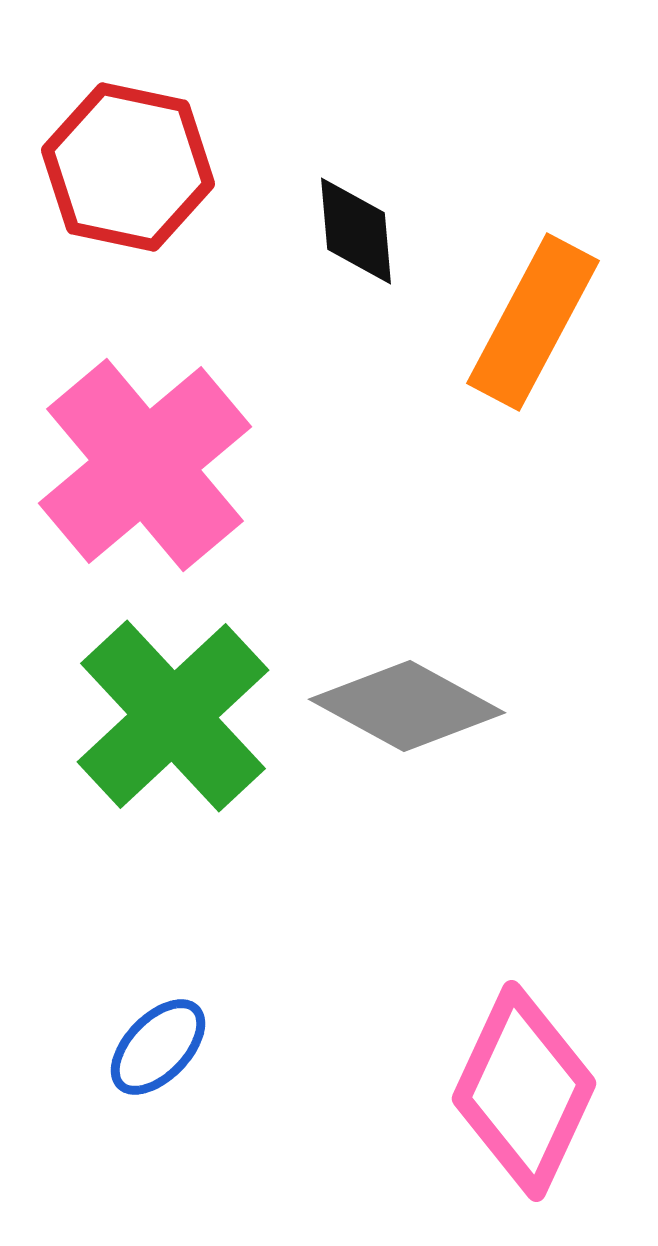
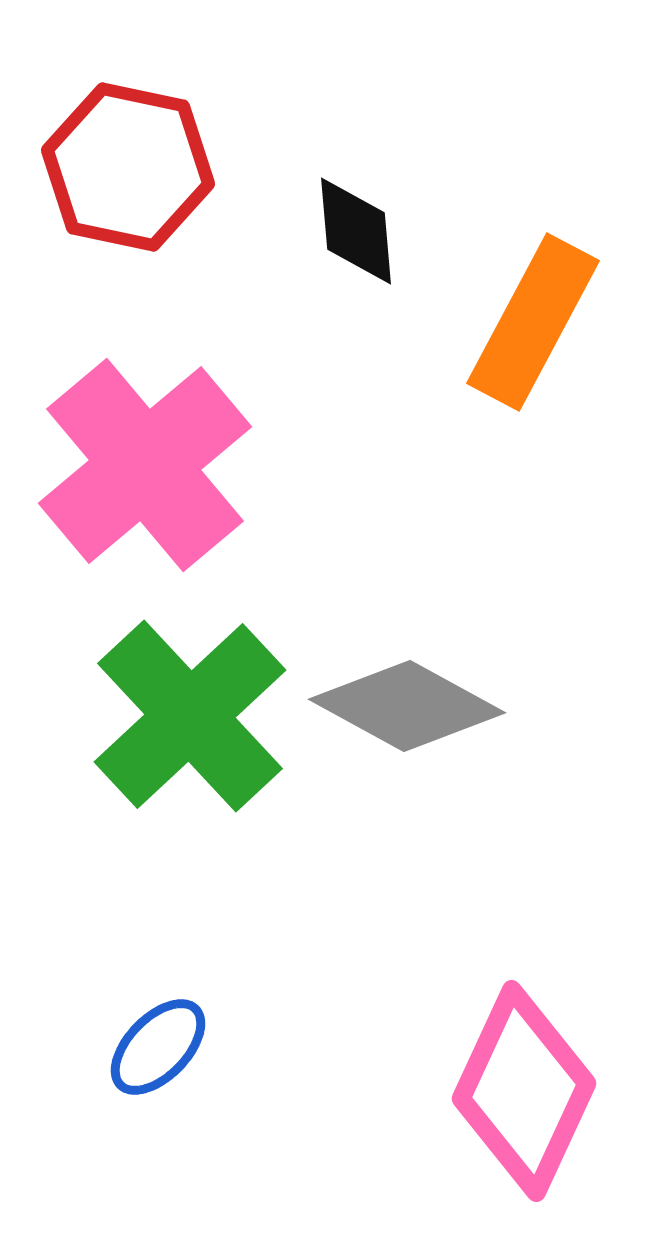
green cross: moved 17 px right
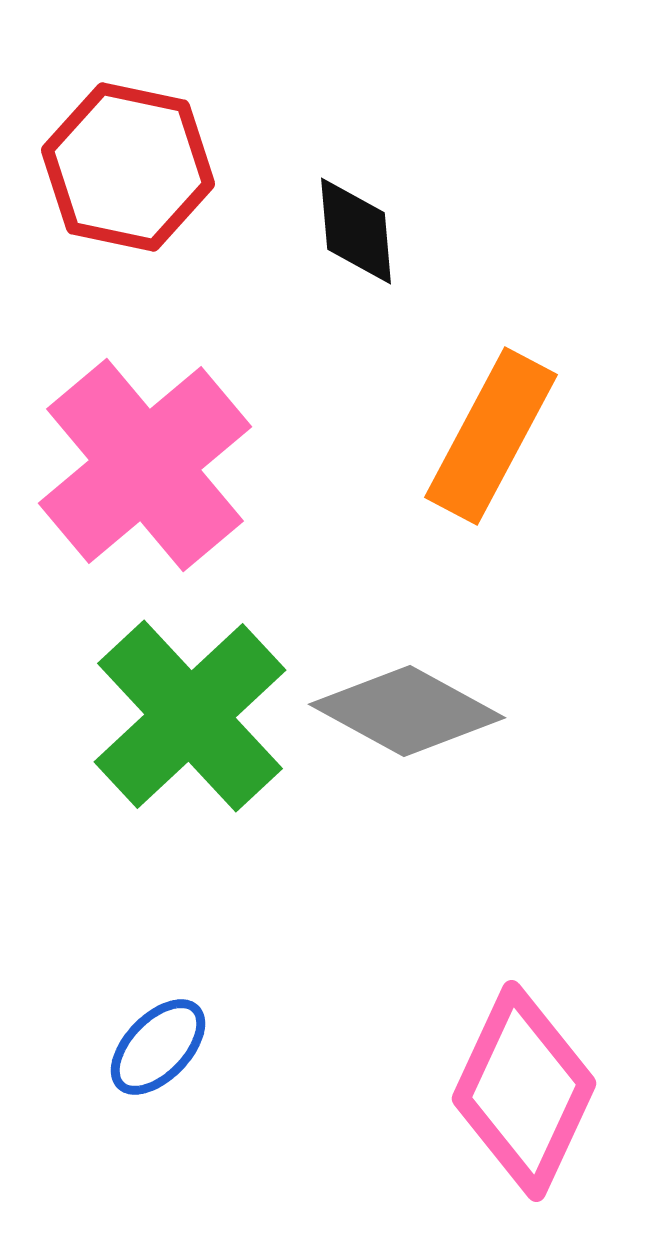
orange rectangle: moved 42 px left, 114 px down
gray diamond: moved 5 px down
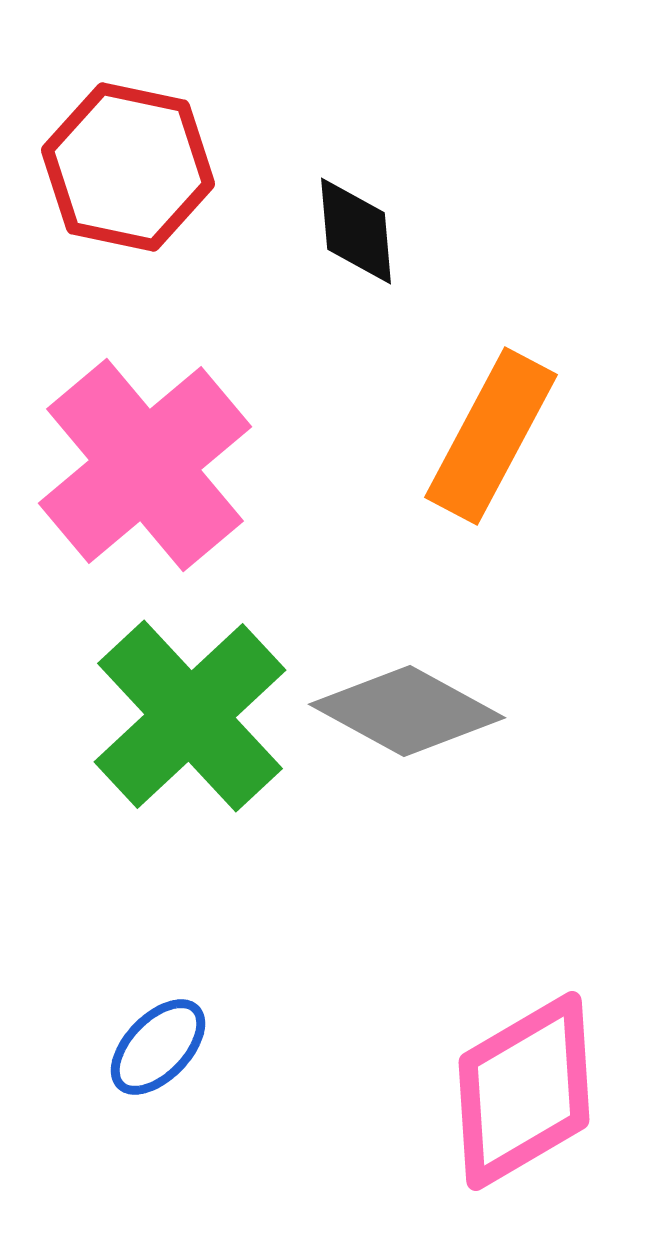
pink diamond: rotated 35 degrees clockwise
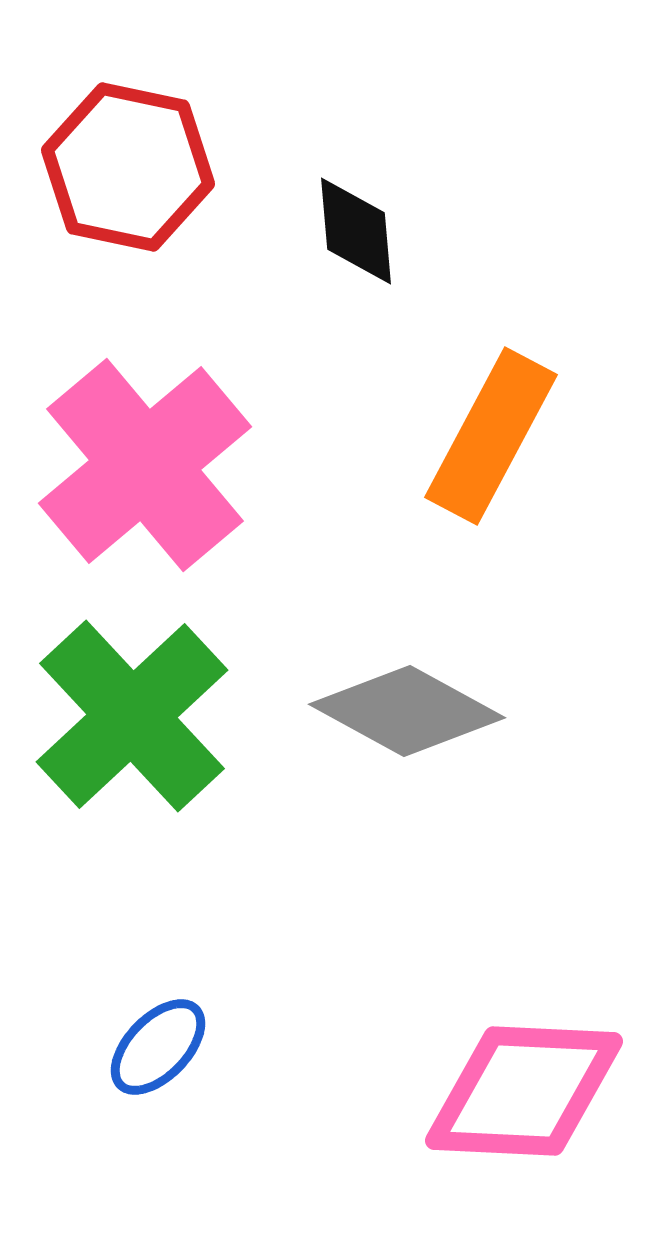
green cross: moved 58 px left
pink diamond: rotated 33 degrees clockwise
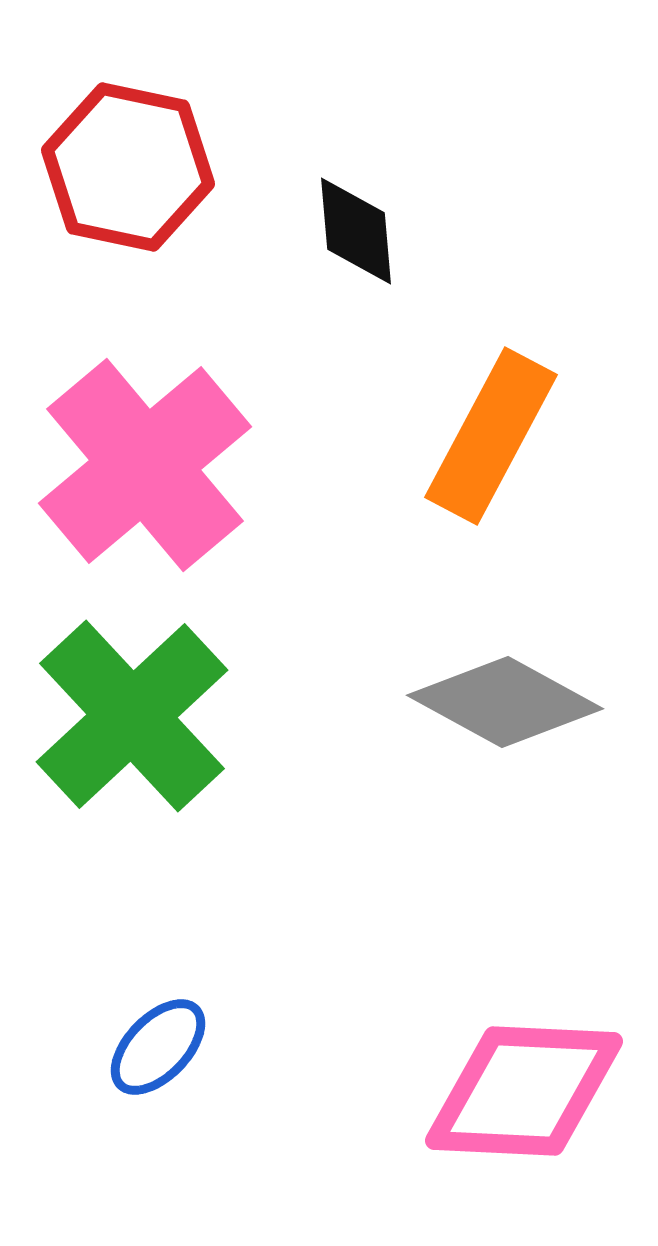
gray diamond: moved 98 px right, 9 px up
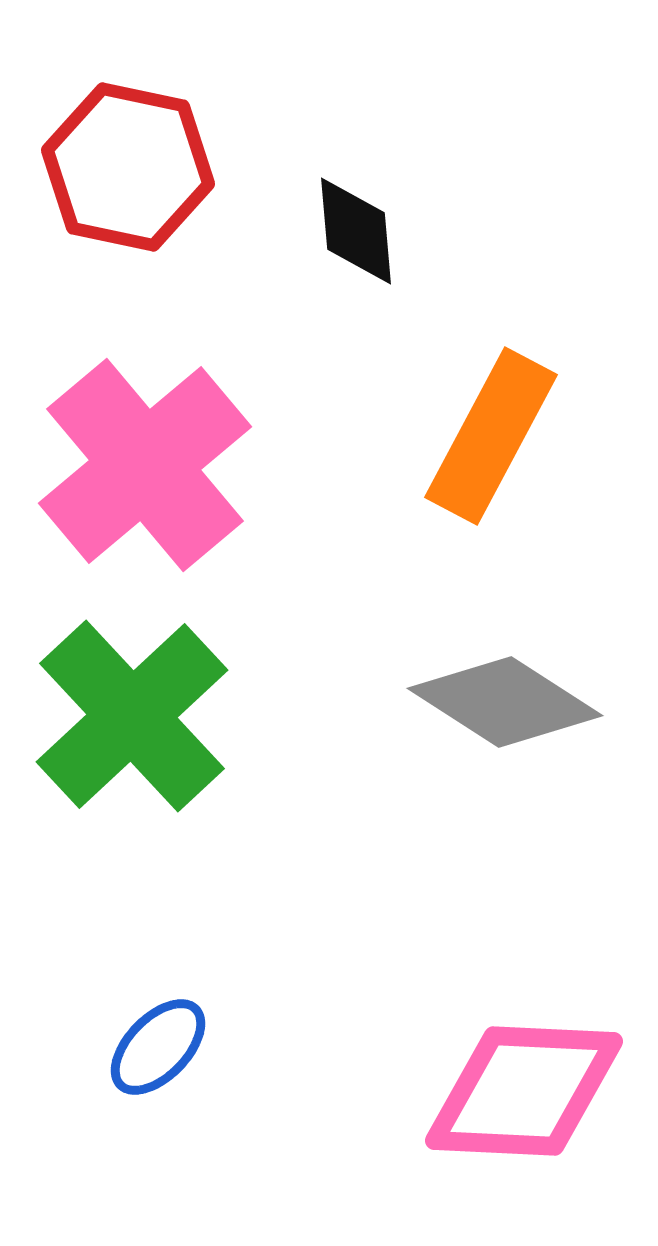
gray diamond: rotated 4 degrees clockwise
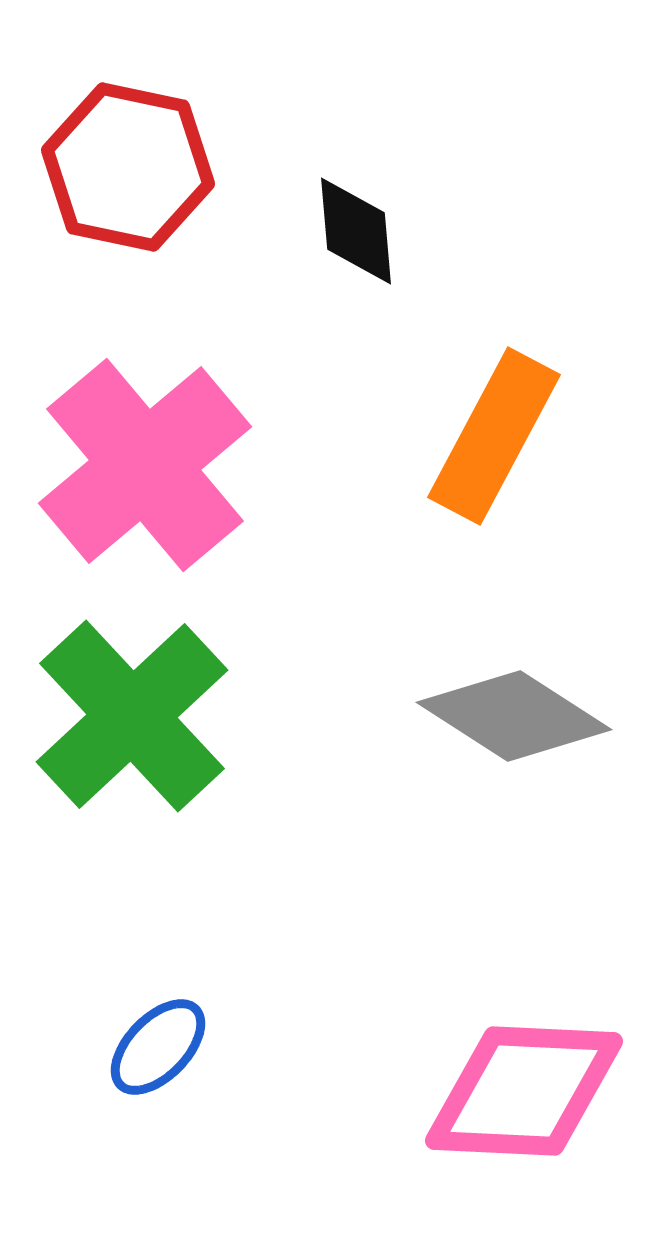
orange rectangle: moved 3 px right
gray diamond: moved 9 px right, 14 px down
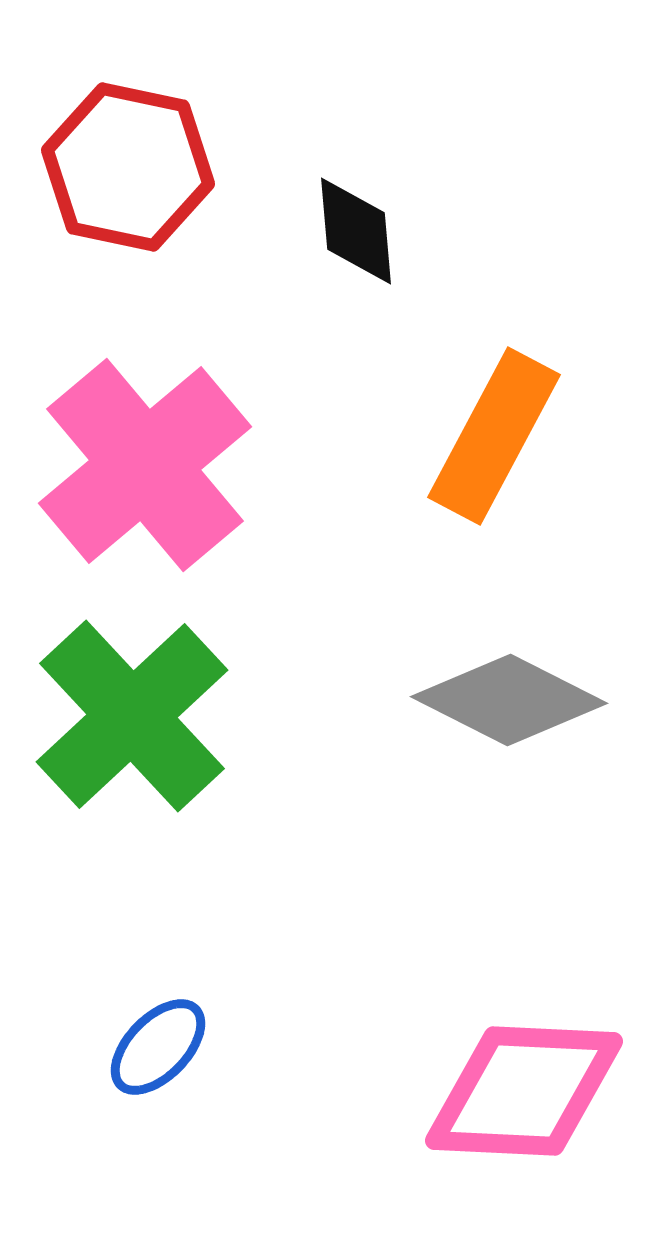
gray diamond: moved 5 px left, 16 px up; rotated 6 degrees counterclockwise
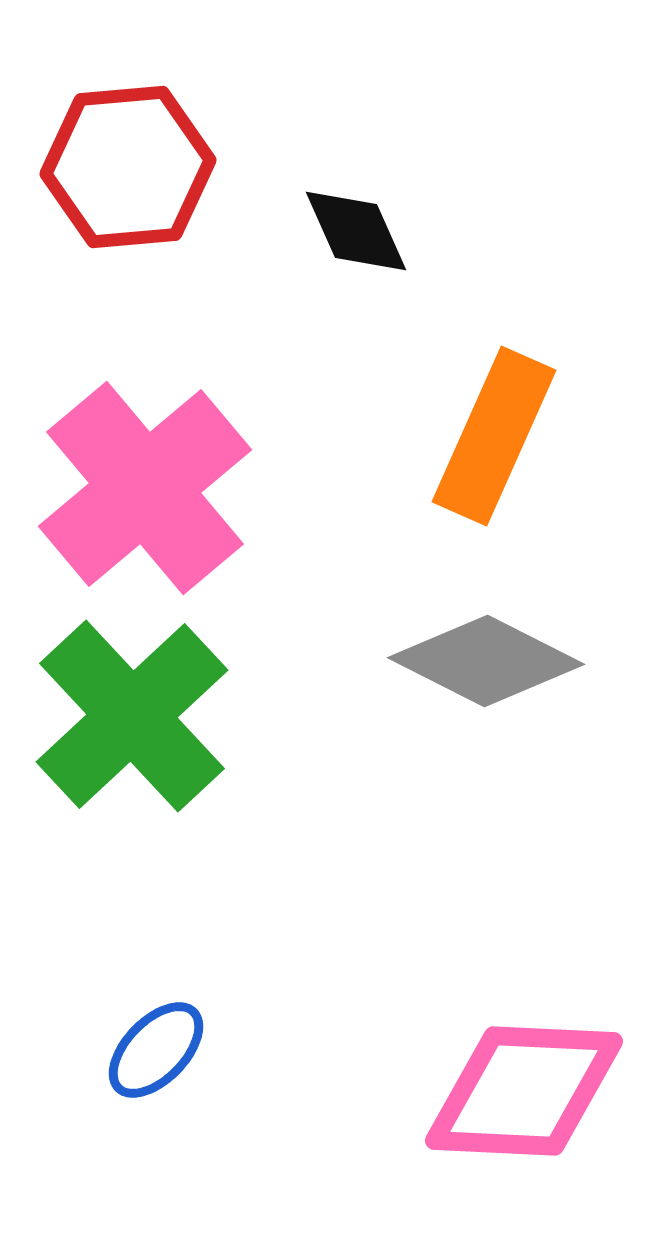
red hexagon: rotated 17 degrees counterclockwise
black diamond: rotated 19 degrees counterclockwise
orange rectangle: rotated 4 degrees counterclockwise
pink cross: moved 23 px down
gray diamond: moved 23 px left, 39 px up
blue ellipse: moved 2 px left, 3 px down
